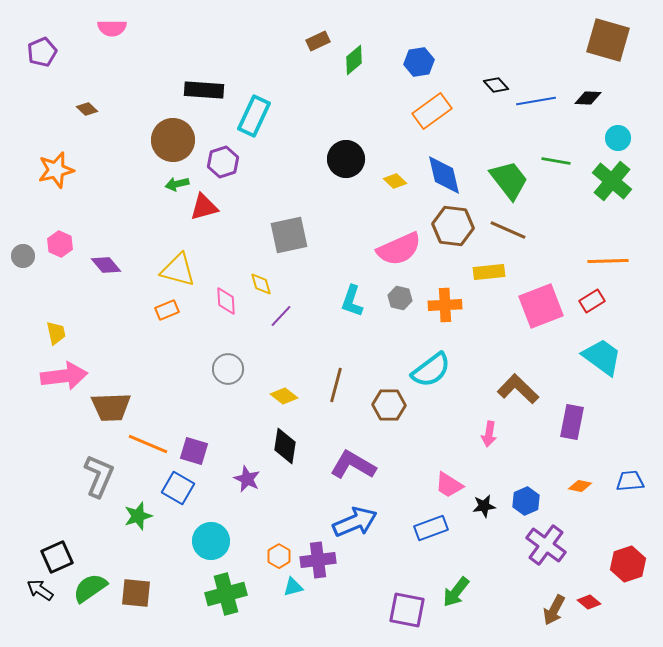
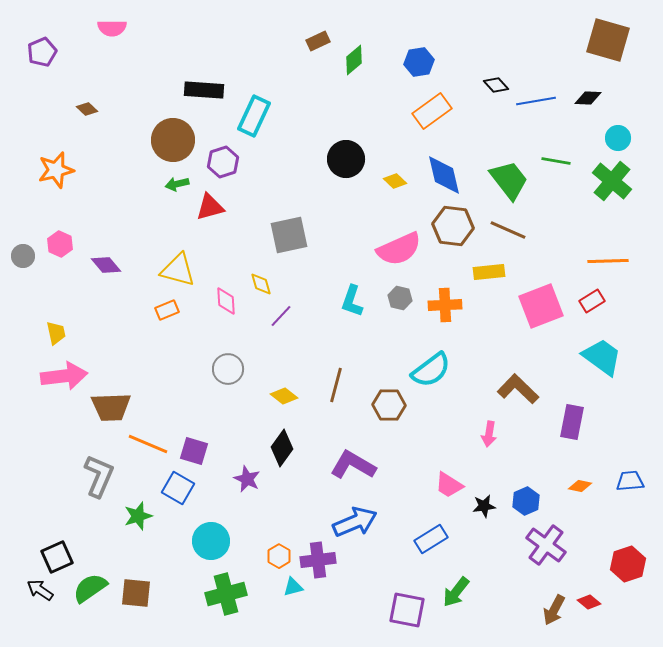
red triangle at (204, 207): moved 6 px right
black diamond at (285, 446): moved 3 px left, 2 px down; rotated 27 degrees clockwise
blue rectangle at (431, 528): moved 11 px down; rotated 12 degrees counterclockwise
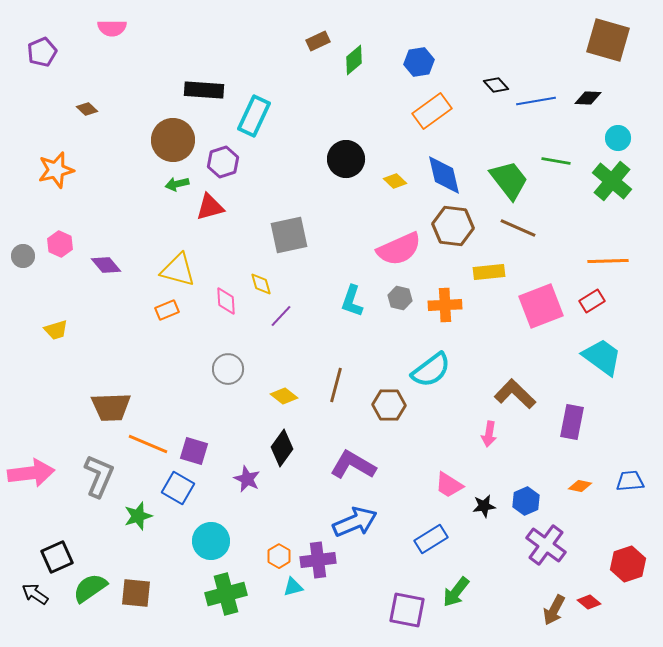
brown line at (508, 230): moved 10 px right, 2 px up
yellow trapezoid at (56, 333): moved 3 px up; rotated 85 degrees clockwise
pink arrow at (64, 376): moved 33 px left, 97 px down
brown L-shape at (518, 389): moved 3 px left, 5 px down
black arrow at (40, 590): moved 5 px left, 4 px down
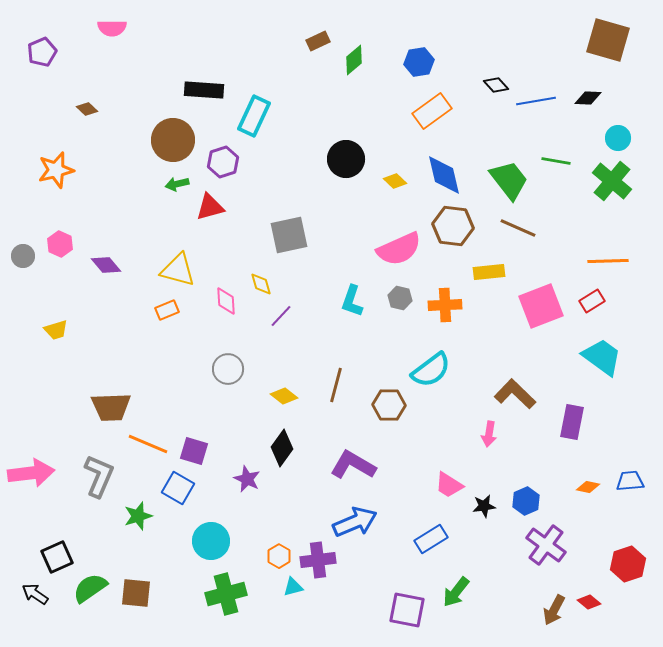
orange diamond at (580, 486): moved 8 px right, 1 px down
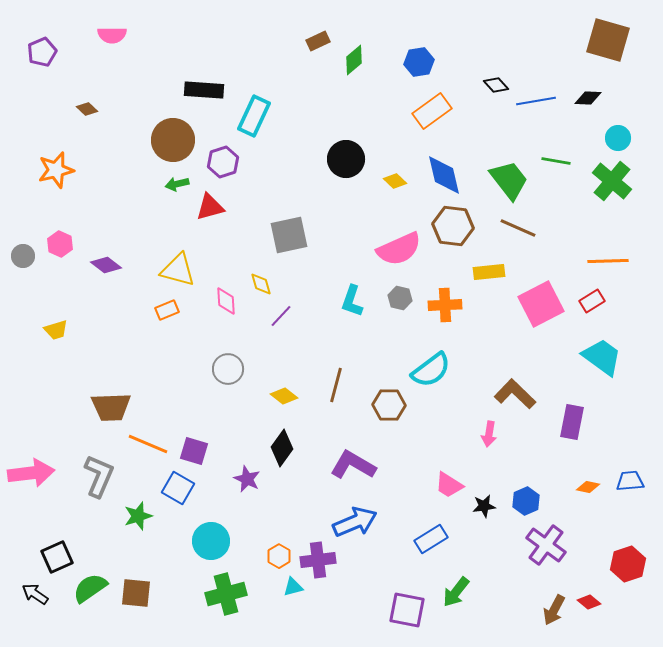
pink semicircle at (112, 28): moved 7 px down
purple diamond at (106, 265): rotated 12 degrees counterclockwise
pink square at (541, 306): moved 2 px up; rotated 6 degrees counterclockwise
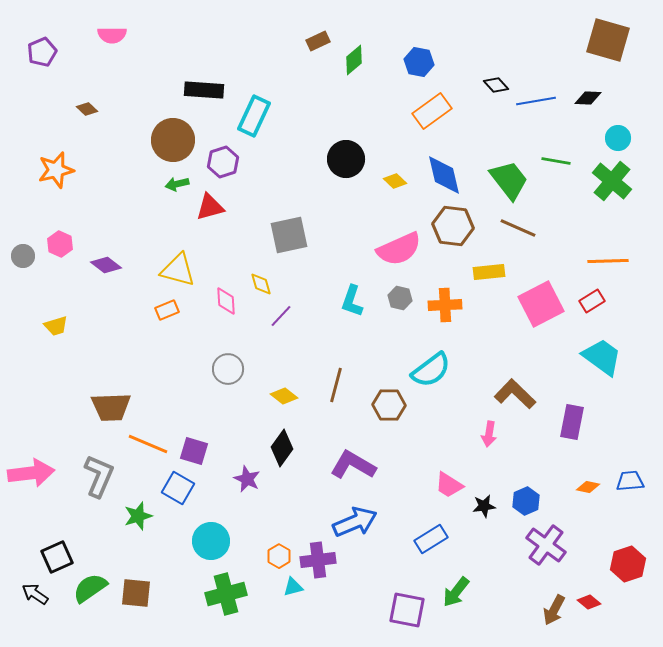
blue hexagon at (419, 62): rotated 20 degrees clockwise
yellow trapezoid at (56, 330): moved 4 px up
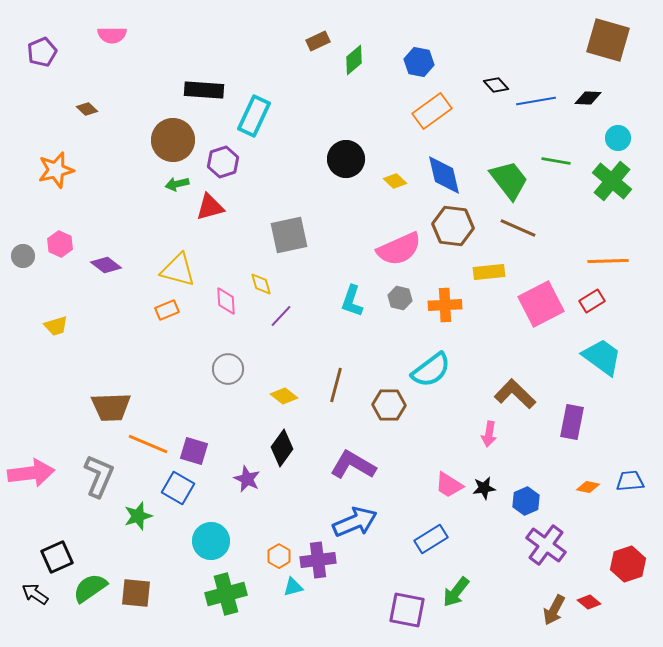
black star at (484, 506): moved 18 px up
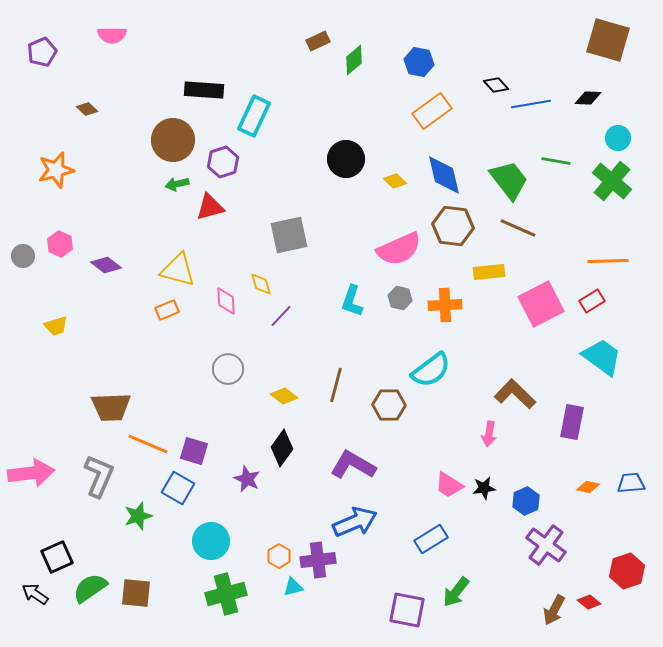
blue line at (536, 101): moved 5 px left, 3 px down
blue trapezoid at (630, 481): moved 1 px right, 2 px down
red hexagon at (628, 564): moved 1 px left, 7 px down
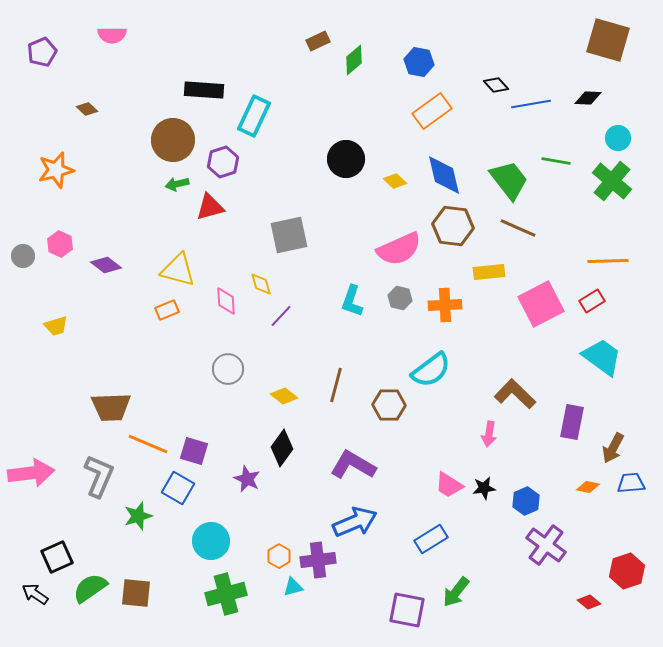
brown arrow at (554, 610): moved 59 px right, 162 px up
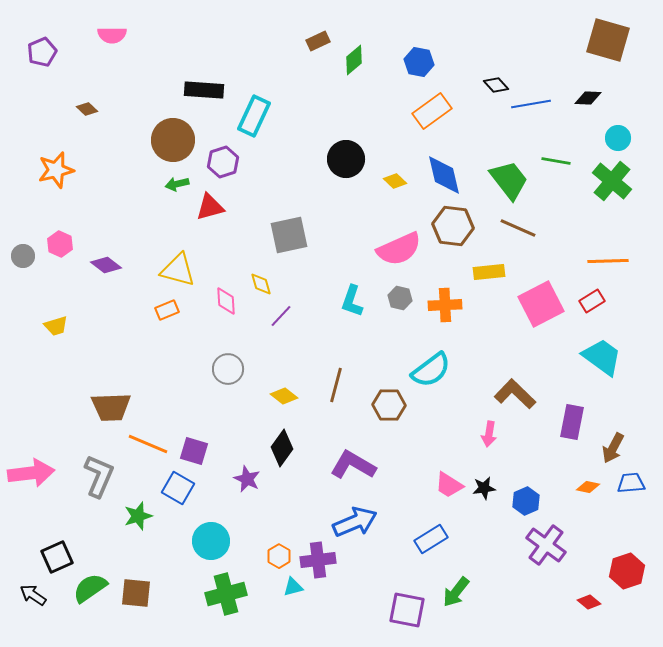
black arrow at (35, 594): moved 2 px left, 1 px down
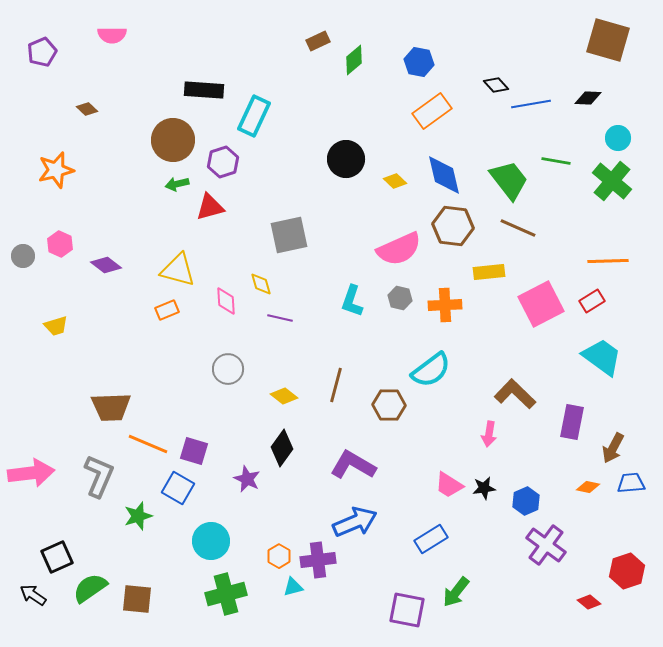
purple line at (281, 316): moved 1 px left, 2 px down; rotated 60 degrees clockwise
brown square at (136, 593): moved 1 px right, 6 px down
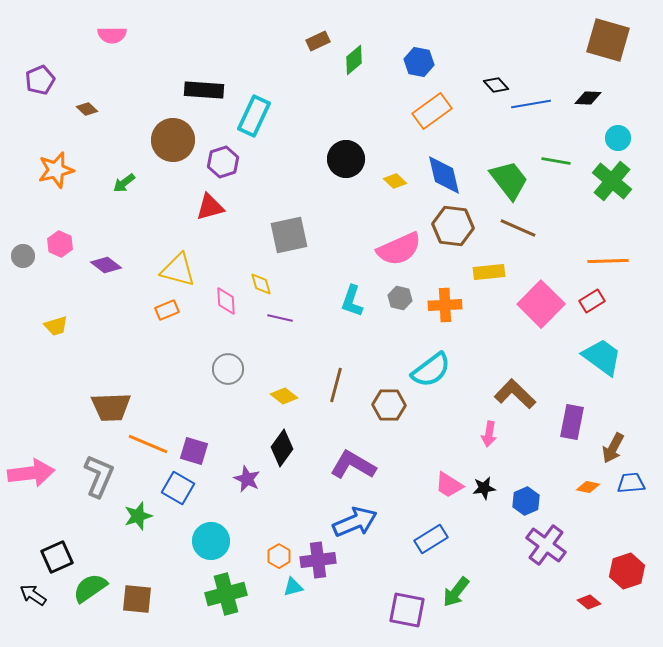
purple pentagon at (42, 52): moved 2 px left, 28 px down
green arrow at (177, 184): moved 53 px left, 1 px up; rotated 25 degrees counterclockwise
pink square at (541, 304): rotated 18 degrees counterclockwise
